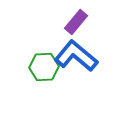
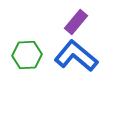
green hexagon: moved 17 px left, 12 px up
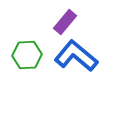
purple rectangle: moved 11 px left
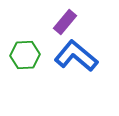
green hexagon: moved 2 px left
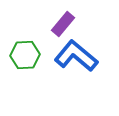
purple rectangle: moved 2 px left, 2 px down
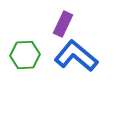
purple rectangle: rotated 15 degrees counterclockwise
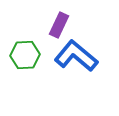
purple rectangle: moved 4 px left, 1 px down
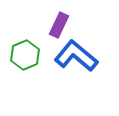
green hexagon: rotated 20 degrees counterclockwise
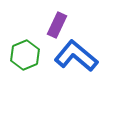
purple rectangle: moved 2 px left
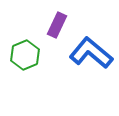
blue L-shape: moved 15 px right, 3 px up
